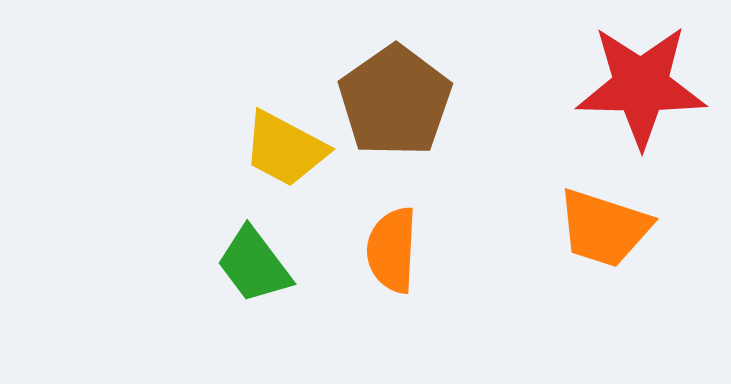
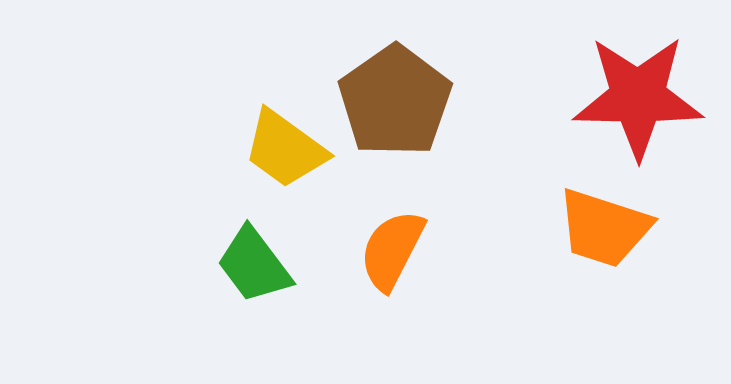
red star: moved 3 px left, 11 px down
yellow trapezoid: rotated 8 degrees clockwise
orange semicircle: rotated 24 degrees clockwise
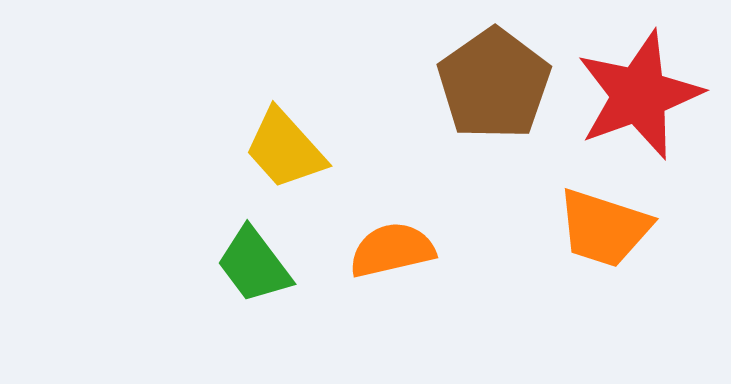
red star: moved 1 px right, 2 px up; rotated 21 degrees counterclockwise
brown pentagon: moved 99 px right, 17 px up
yellow trapezoid: rotated 12 degrees clockwise
orange semicircle: rotated 50 degrees clockwise
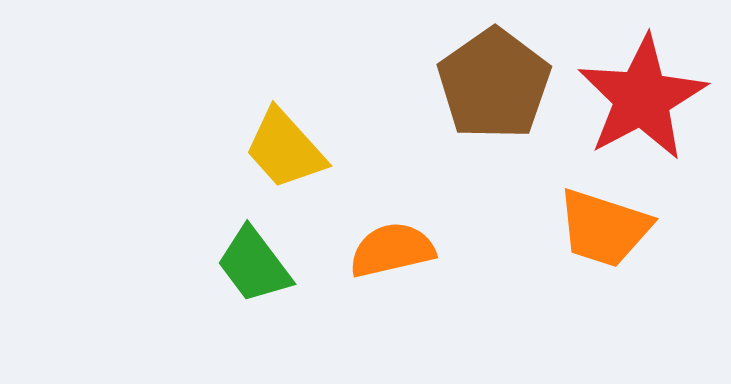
red star: moved 3 px right, 3 px down; rotated 8 degrees counterclockwise
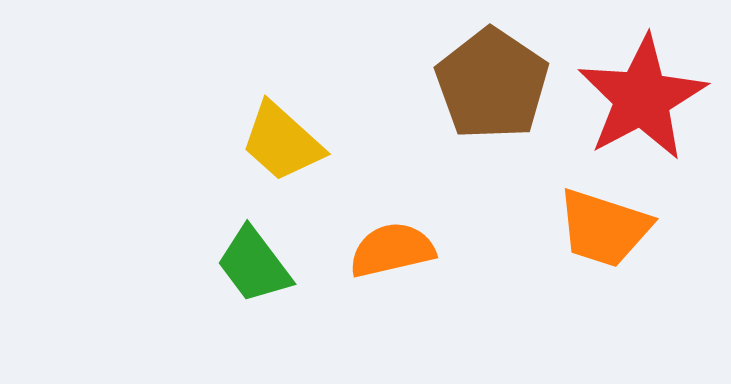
brown pentagon: moved 2 px left; rotated 3 degrees counterclockwise
yellow trapezoid: moved 3 px left, 7 px up; rotated 6 degrees counterclockwise
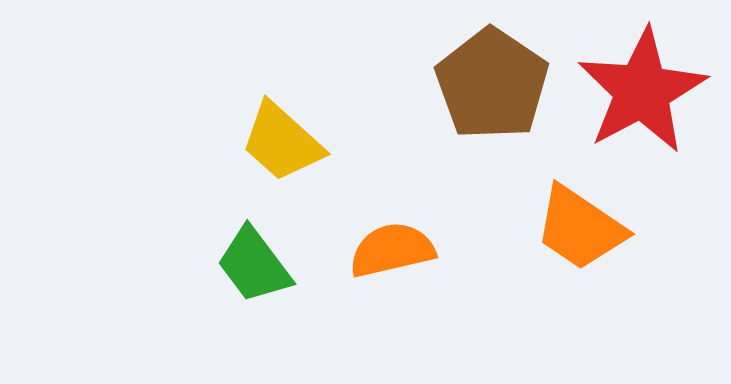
red star: moved 7 px up
orange trapezoid: moved 24 px left; rotated 16 degrees clockwise
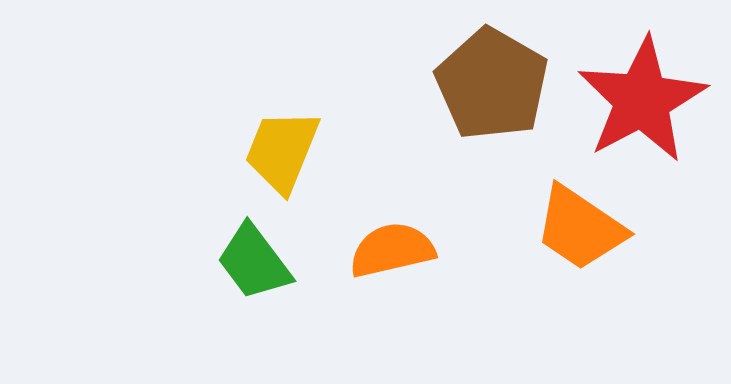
brown pentagon: rotated 4 degrees counterclockwise
red star: moved 9 px down
yellow trapezoid: moved 9 px down; rotated 70 degrees clockwise
green trapezoid: moved 3 px up
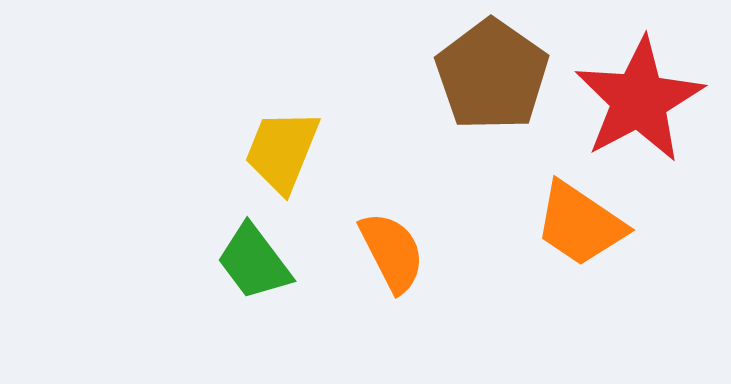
brown pentagon: moved 9 px up; rotated 5 degrees clockwise
red star: moved 3 px left
orange trapezoid: moved 4 px up
orange semicircle: moved 2 px down; rotated 76 degrees clockwise
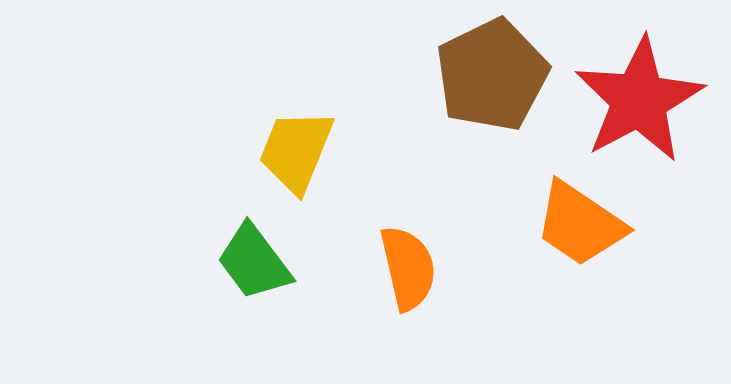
brown pentagon: rotated 11 degrees clockwise
yellow trapezoid: moved 14 px right
orange semicircle: moved 16 px right, 16 px down; rotated 14 degrees clockwise
